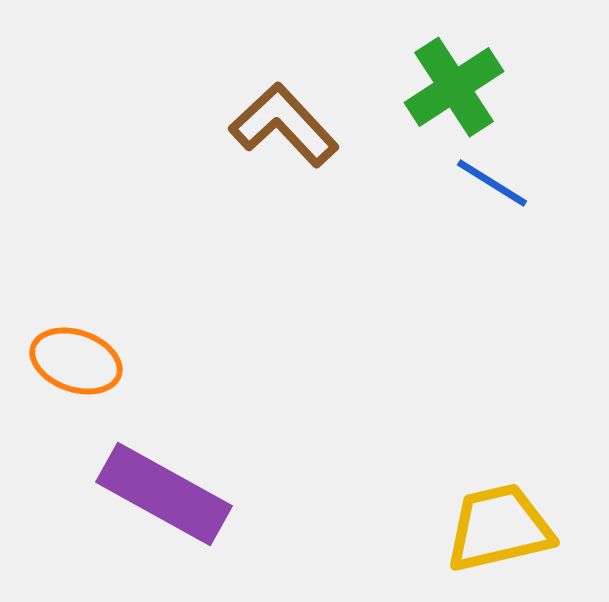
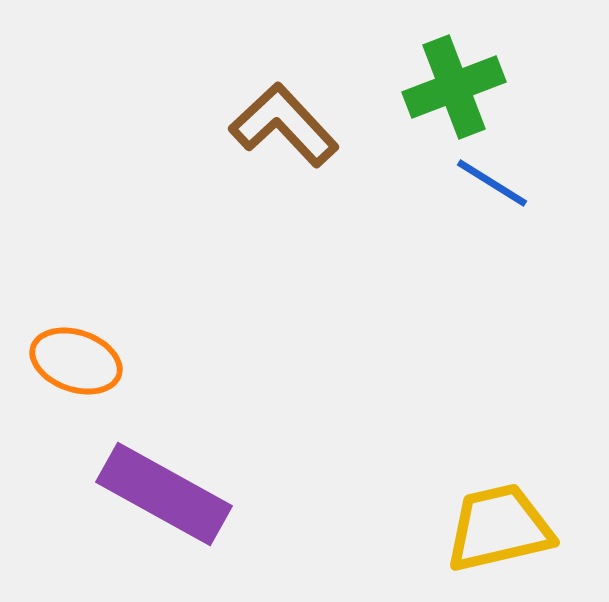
green cross: rotated 12 degrees clockwise
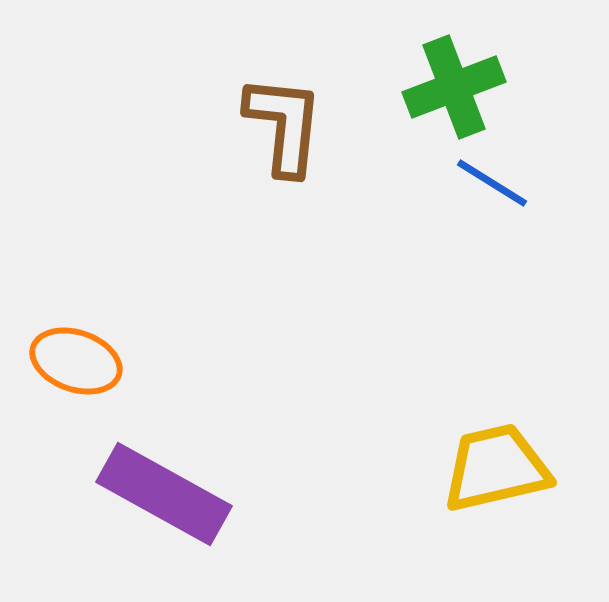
brown L-shape: rotated 49 degrees clockwise
yellow trapezoid: moved 3 px left, 60 px up
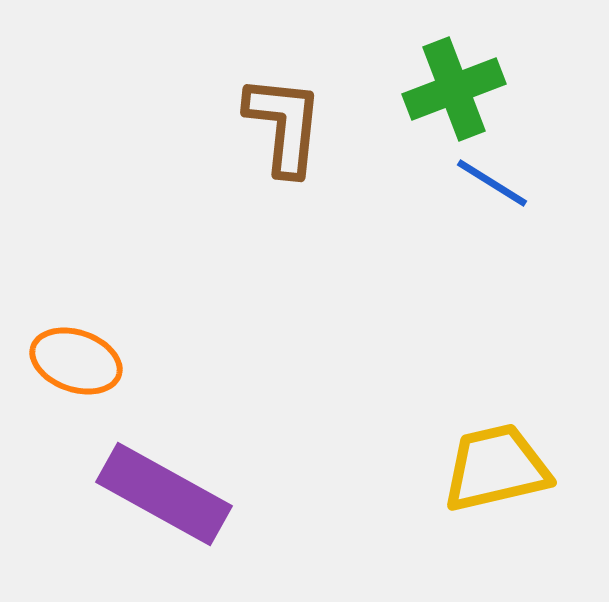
green cross: moved 2 px down
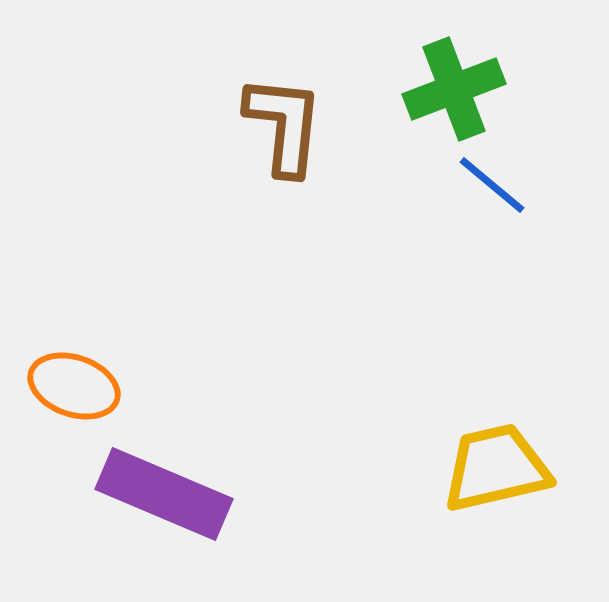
blue line: moved 2 px down; rotated 8 degrees clockwise
orange ellipse: moved 2 px left, 25 px down
purple rectangle: rotated 6 degrees counterclockwise
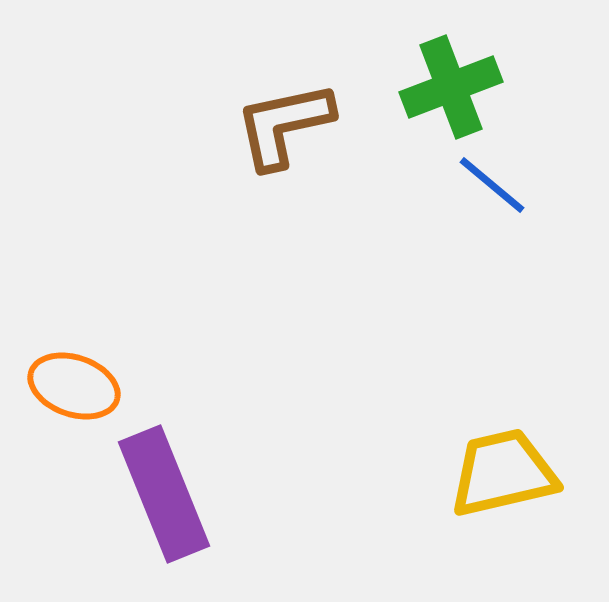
green cross: moved 3 px left, 2 px up
brown L-shape: rotated 108 degrees counterclockwise
yellow trapezoid: moved 7 px right, 5 px down
purple rectangle: rotated 45 degrees clockwise
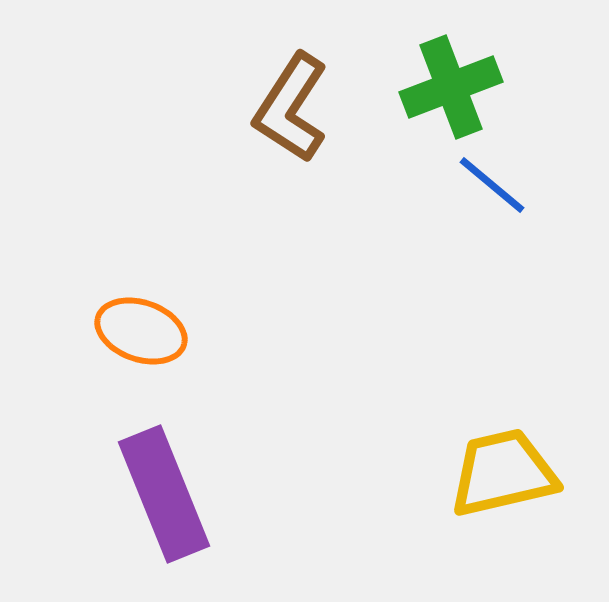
brown L-shape: moved 7 px right, 17 px up; rotated 45 degrees counterclockwise
orange ellipse: moved 67 px right, 55 px up
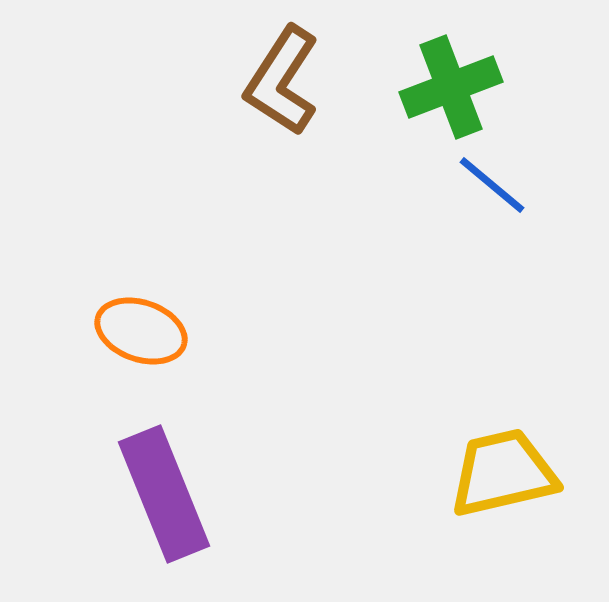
brown L-shape: moved 9 px left, 27 px up
